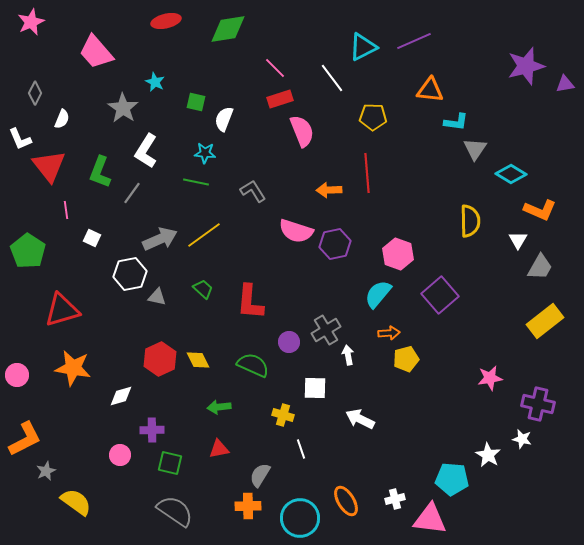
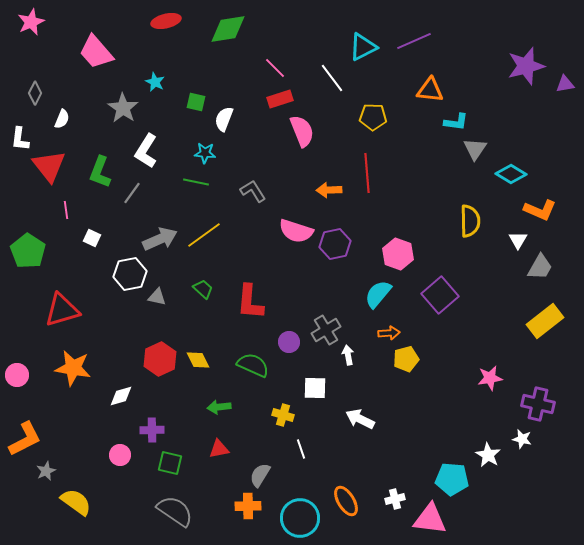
white L-shape at (20, 139): rotated 30 degrees clockwise
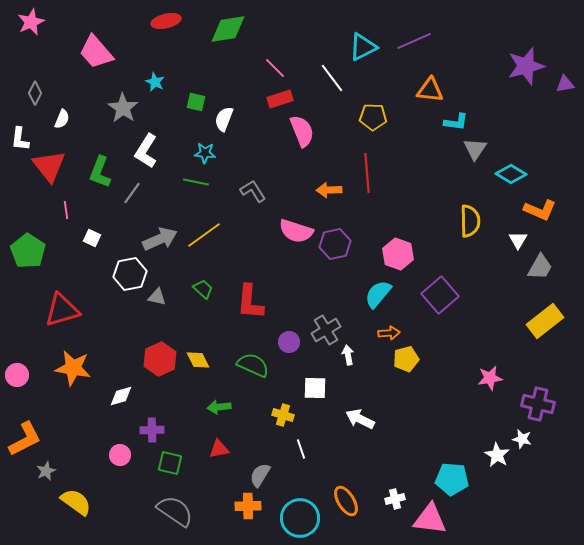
white star at (488, 455): moved 9 px right
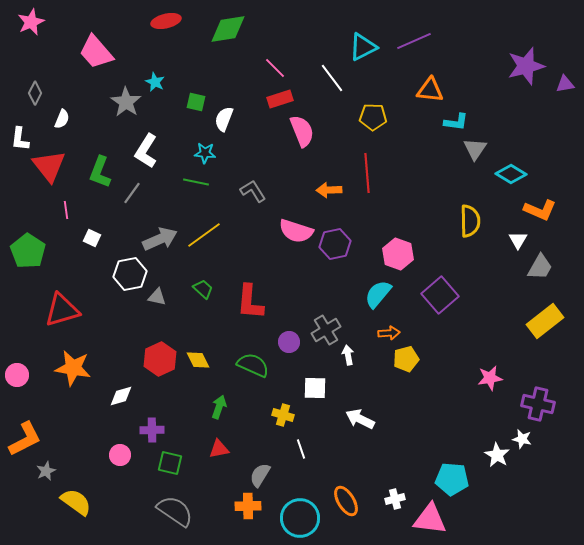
gray star at (123, 108): moved 3 px right, 6 px up
green arrow at (219, 407): rotated 115 degrees clockwise
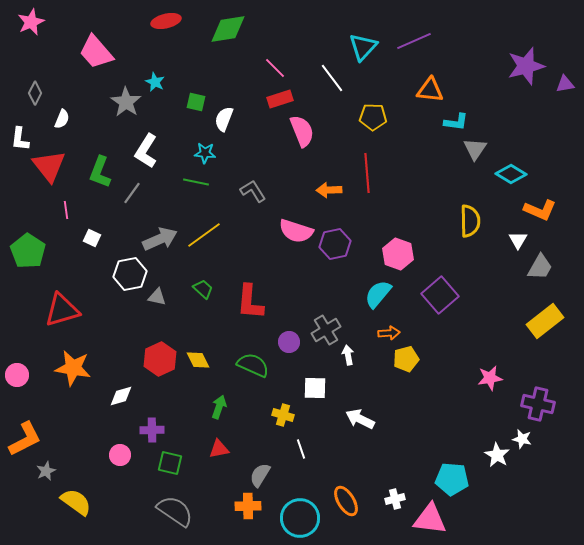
cyan triangle at (363, 47): rotated 20 degrees counterclockwise
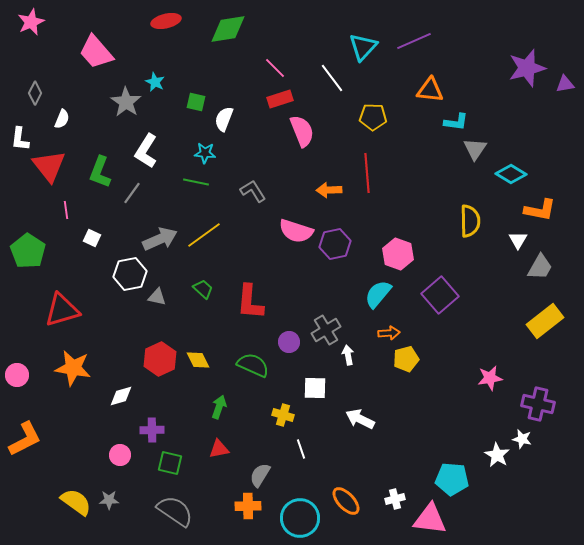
purple star at (526, 66): moved 1 px right, 2 px down
orange L-shape at (540, 210): rotated 12 degrees counterclockwise
gray star at (46, 471): moved 63 px right, 29 px down; rotated 24 degrees clockwise
orange ellipse at (346, 501): rotated 12 degrees counterclockwise
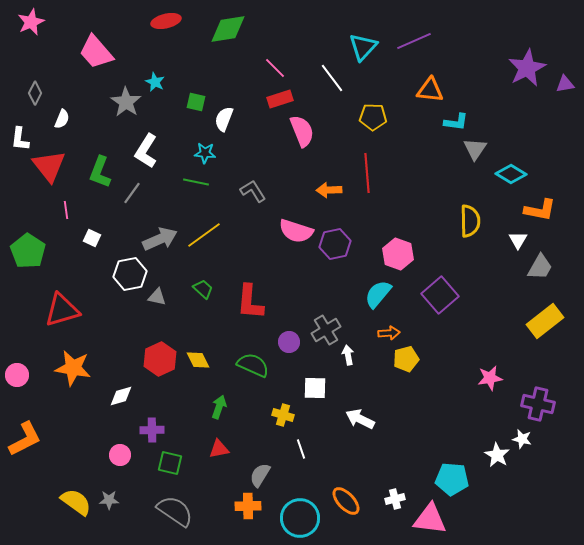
purple star at (527, 68): rotated 12 degrees counterclockwise
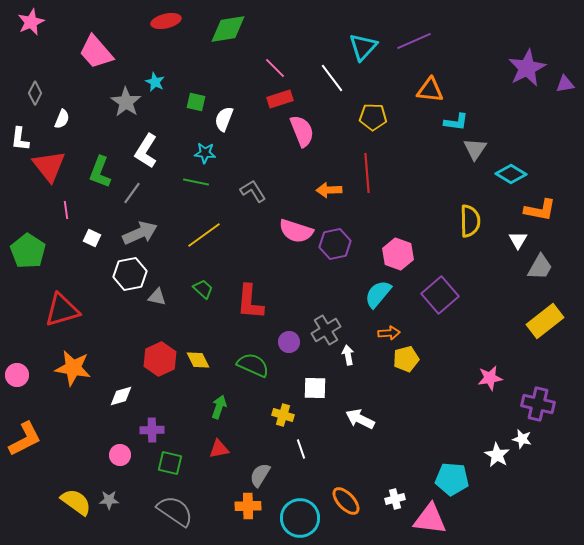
gray arrow at (160, 239): moved 20 px left, 6 px up
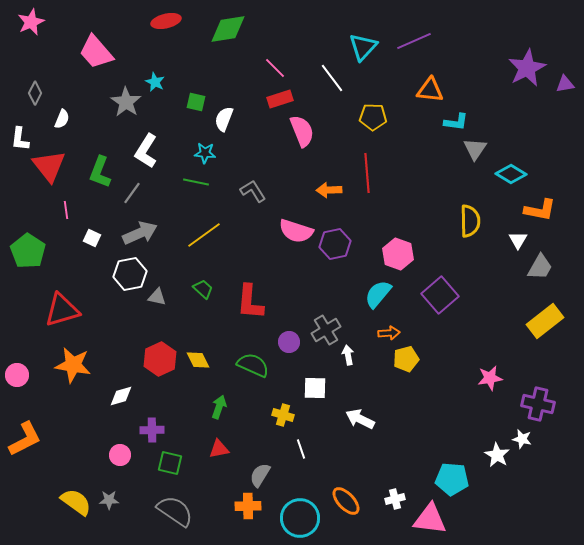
orange star at (73, 368): moved 3 px up
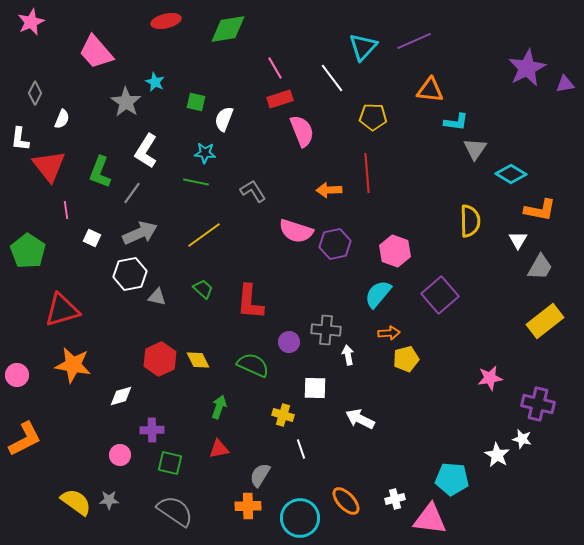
pink line at (275, 68): rotated 15 degrees clockwise
pink hexagon at (398, 254): moved 3 px left, 3 px up
gray cross at (326, 330): rotated 36 degrees clockwise
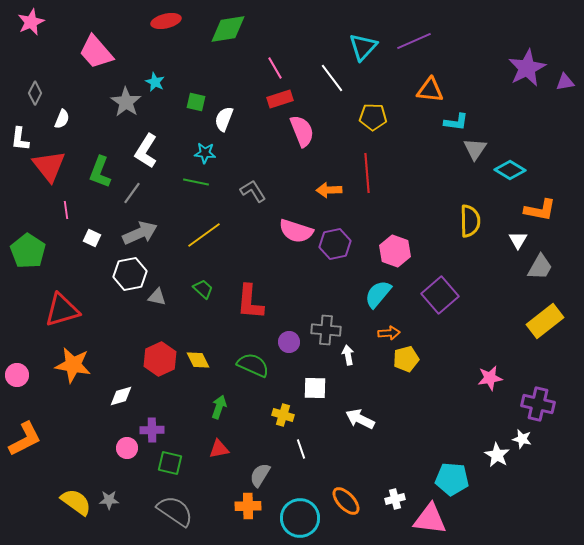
purple triangle at (565, 84): moved 2 px up
cyan diamond at (511, 174): moved 1 px left, 4 px up
pink circle at (120, 455): moved 7 px right, 7 px up
